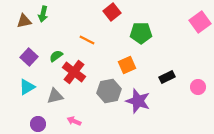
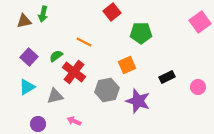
orange line: moved 3 px left, 2 px down
gray hexagon: moved 2 px left, 1 px up
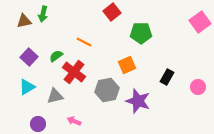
black rectangle: rotated 35 degrees counterclockwise
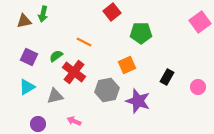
purple square: rotated 18 degrees counterclockwise
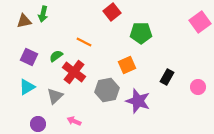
gray triangle: rotated 30 degrees counterclockwise
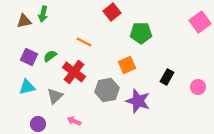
green semicircle: moved 6 px left
cyan triangle: rotated 18 degrees clockwise
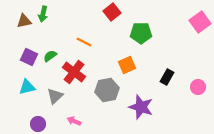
purple star: moved 3 px right, 6 px down
